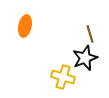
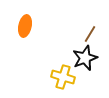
brown line: rotated 48 degrees clockwise
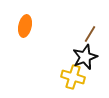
black star: moved 1 px up
yellow cross: moved 10 px right
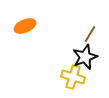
orange ellipse: rotated 55 degrees clockwise
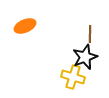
brown line: rotated 30 degrees counterclockwise
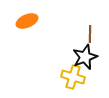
orange ellipse: moved 2 px right, 5 px up
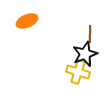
black star: moved 3 px up
yellow cross: moved 5 px right, 5 px up
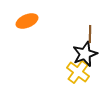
yellow cross: rotated 20 degrees clockwise
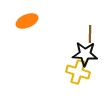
black star: rotated 25 degrees clockwise
yellow cross: rotated 20 degrees counterclockwise
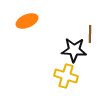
black star: moved 11 px left, 4 px up
yellow cross: moved 12 px left, 4 px down
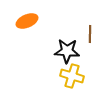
black star: moved 7 px left, 1 px down
yellow cross: moved 6 px right
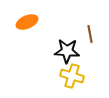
orange ellipse: moved 1 px down
brown line: rotated 12 degrees counterclockwise
